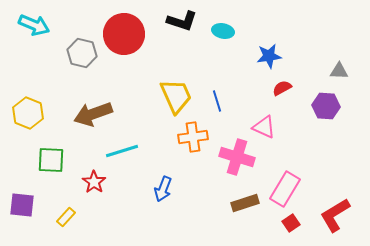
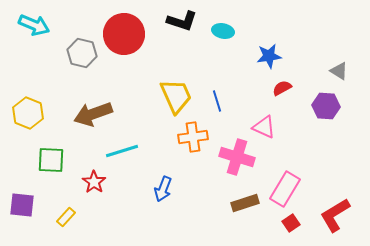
gray triangle: rotated 30 degrees clockwise
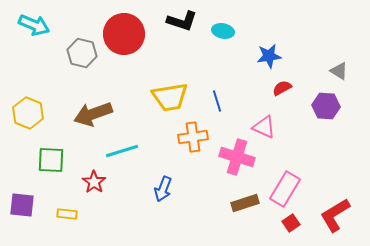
yellow trapezoid: moved 6 px left, 1 px down; rotated 105 degrees clockwise
yellow rectangle: moved 1 px right, 3 px up; rotated 54 degrees clockwise
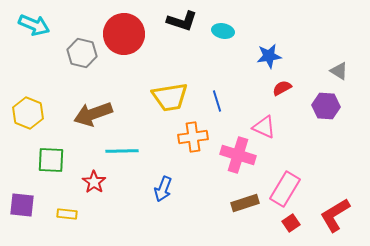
cyan line: rotated 16 degrees clockwise
pink cross: moved 1 px right, 2 px up
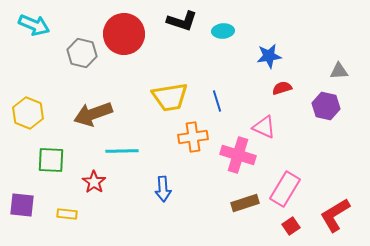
cyan ellipse: rotated 15 degrees counterclockwise
gray triangle: rotated 36 degrees counterclockwise
red semicircle: rotated 12 degrees clockwise
purple hexagon: rotated 8 degrees clockwise
blue arrow: rotated 25 degrees counterclockwise
red square: moved 3 px down
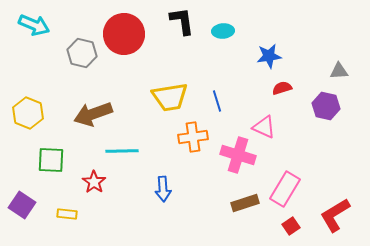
black L-shape: rotated 116 degrees counterclockwise
purple square: rotated 28 degrees clockwise
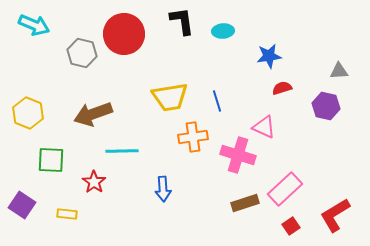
pink rectangle: rotated 16 degrees clockwise
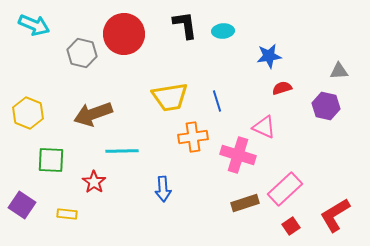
black L-shape: moved 3 px right, 4 px down
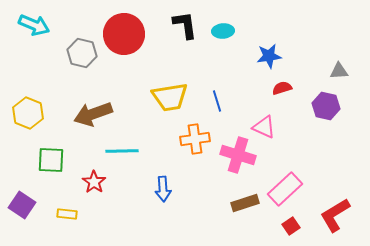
orange cross: moved 2 px right, 2 px down
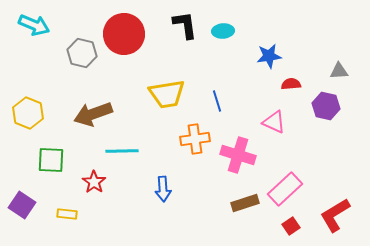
red semicircle: moved 9 px right, 4 px up; rotated 12 degrees clockwise
yellow trapezoid: moved 3 px left, 3 px up
pink triangle: moved 10 px right, 5 px up
